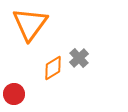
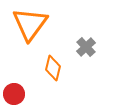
gray cross: moved 7 px right, 11 px up
orange diamond: rotated 45 degrees counterclockwise
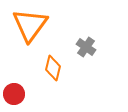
orange triangle: moved 1 px down
gray cross: rotated 12 degrees counterclockwise
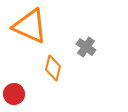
orange triangle: moved 1 px down; rotated 42 degrees counterclockwise
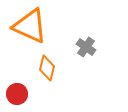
orange diamond: moved 6 px left
red circle: moved 3 px right
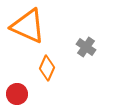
orange triangle: moved 2 px left
orange diamond: rotated 10 degrees clockwise
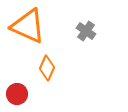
gray cross: moved 16 px up
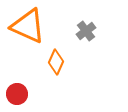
gray cross: rotated 18 degrees clockwise
orange diamond: moved 9 px right, 6 px up
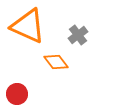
gray cross: moved 8 px left, 4 px down
orange diamond: rotated 60 degrees counterclockwise
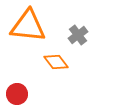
orange triangle: rotated 18 degrees counterclockwise
